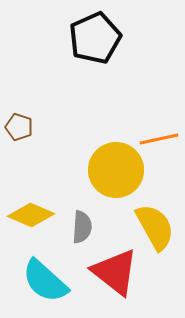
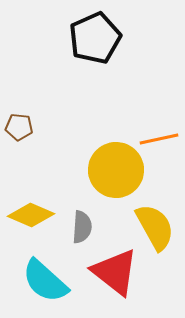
brown pentagon: rotated 12 degrees counterclockwise
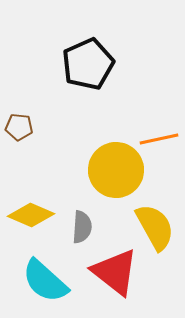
black pentagon: moved 7 px left, 26 px down
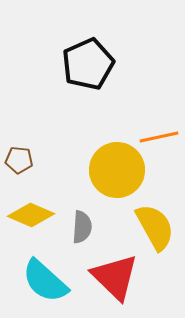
brown pentagon: moved 33 px down
orange line: moved 2 px up
yellow circle: moved 1 px right
red triangle: moved 5 px down; rotated 6 degrees clockwise
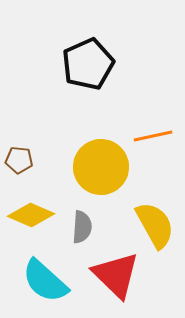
orange line: moved 6 px left, 1 px up
yellow circle: moved 16 px left, 3 px up
yellow semicircle: moved 2 px up
red triangle: moved 1 px right, 2 px up
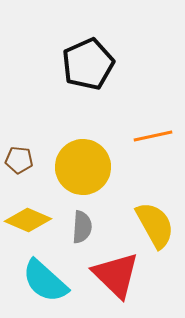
yellow circle: moved 18 px left
yellow diamond: moved 3 px left, 5 px down
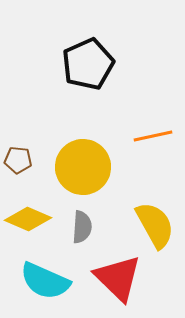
brown pentagon: moved 1 px left
yellow diamond: moved 1 px up
red triangle: moved 2 px right, 3 px down
cyan semicircle: rotated 18 degrees counterclockwise
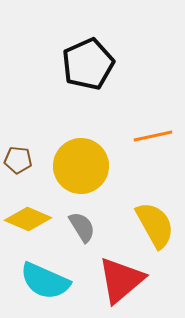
yellow circle: moved 2 px left, 1 px up
gray semicircle: rotated 36 degrees counterclockwise
red triangle: moved 3 px right, 2 px down; rotated 36 degrees clockwise
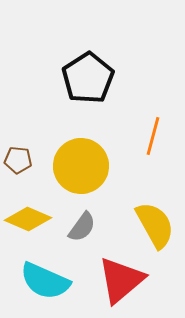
black pentagon: moved 14 px down; rotated 9 degrees counterclockwise
orange line: rotated 63 degrees counterclockwise
gray semicircle: rotated 68 degrees clockwise
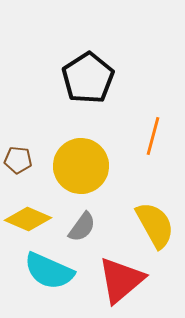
cyan semicircle: moved 4 px right, 10 px up
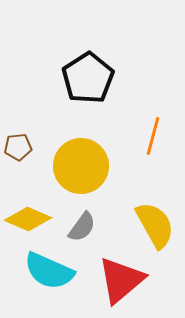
brown pentagon: moved 13 px up; rotated 12 degrees counterclockwise
